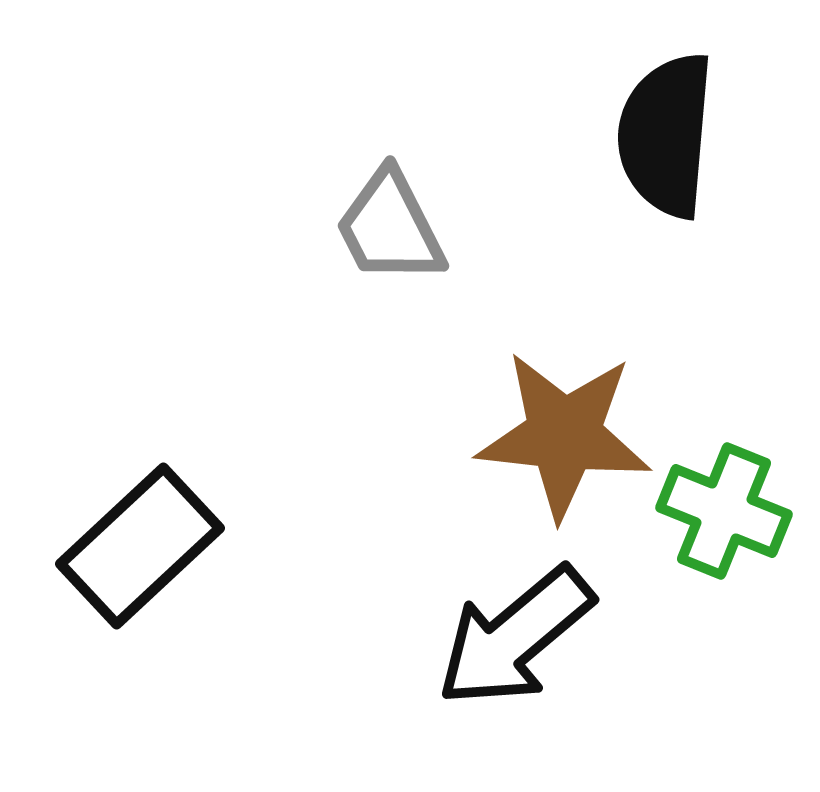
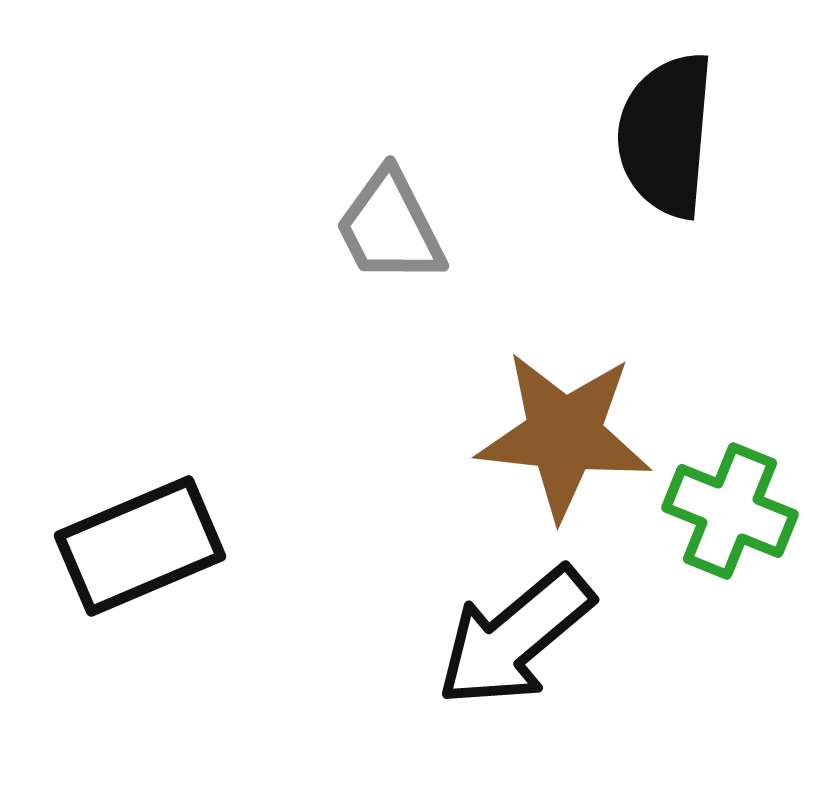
green cross: moved 6 px right
black rectangle: rotated 20 degrees clockwise
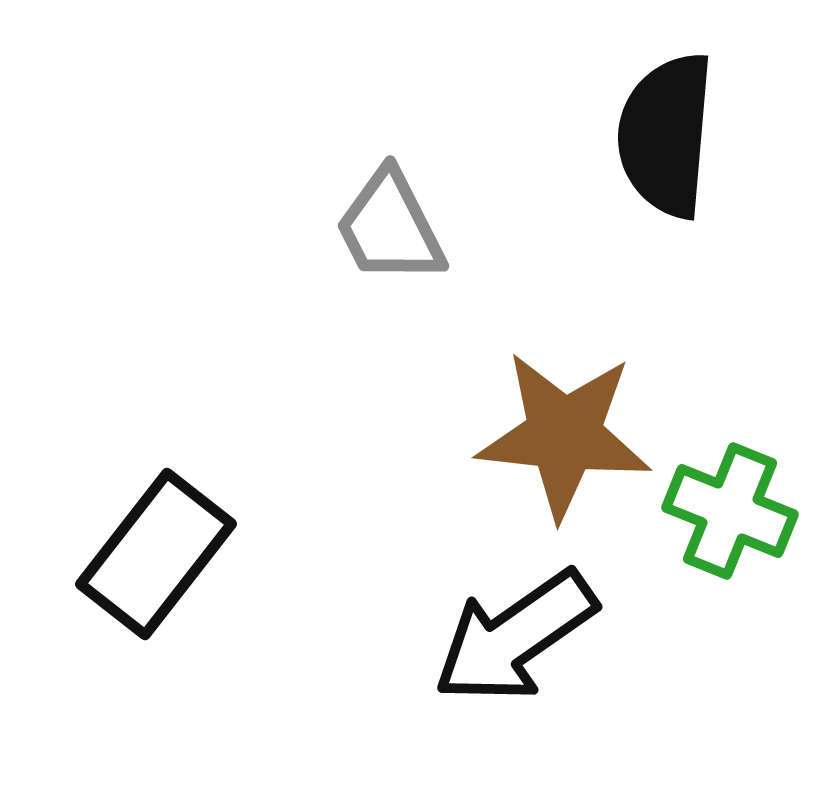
black rectangle: moved 16 px right, 8 px down; rotated 29 degrees counterclockwise
black arrow: rotated 5 degrees clockwise
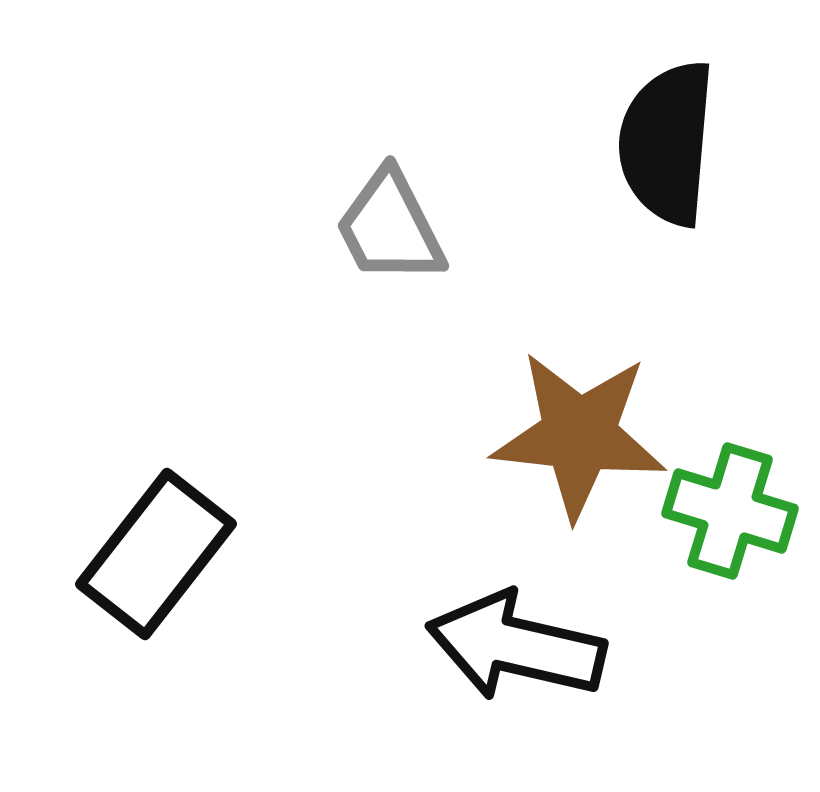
black semicircle: moved 1 px right, 8 px down
brown star: moved 15 px right
green cross: rotated 5 degrees counterclockwise
black arrow: moved 1 px right, 9 px down; rotated 48 degrees clockwise
